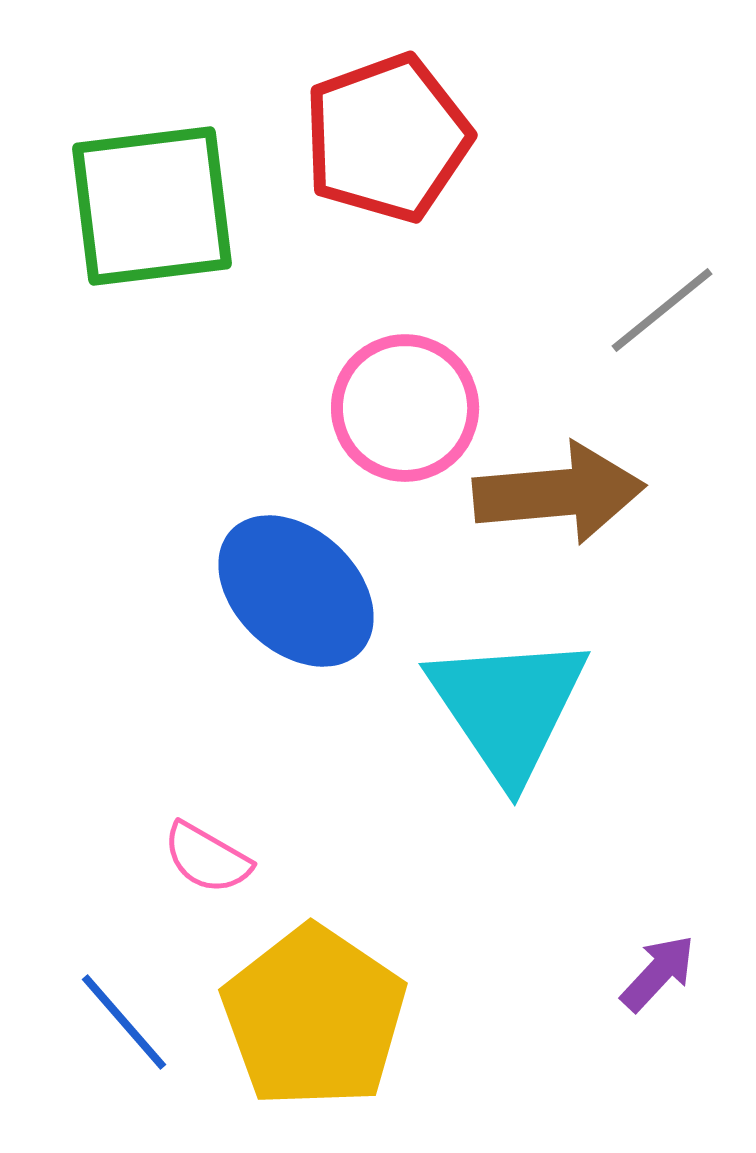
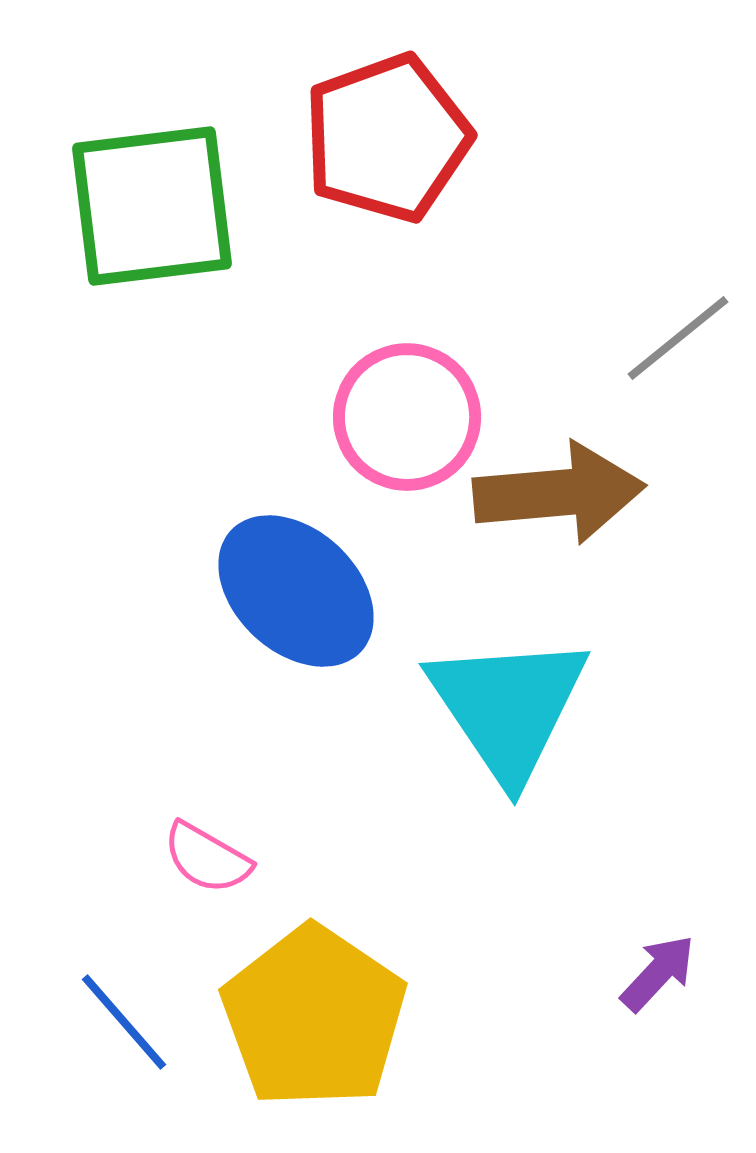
gray line: moved 16 px right, 28 px down
pink circle: moved 2 px right, 9 px down
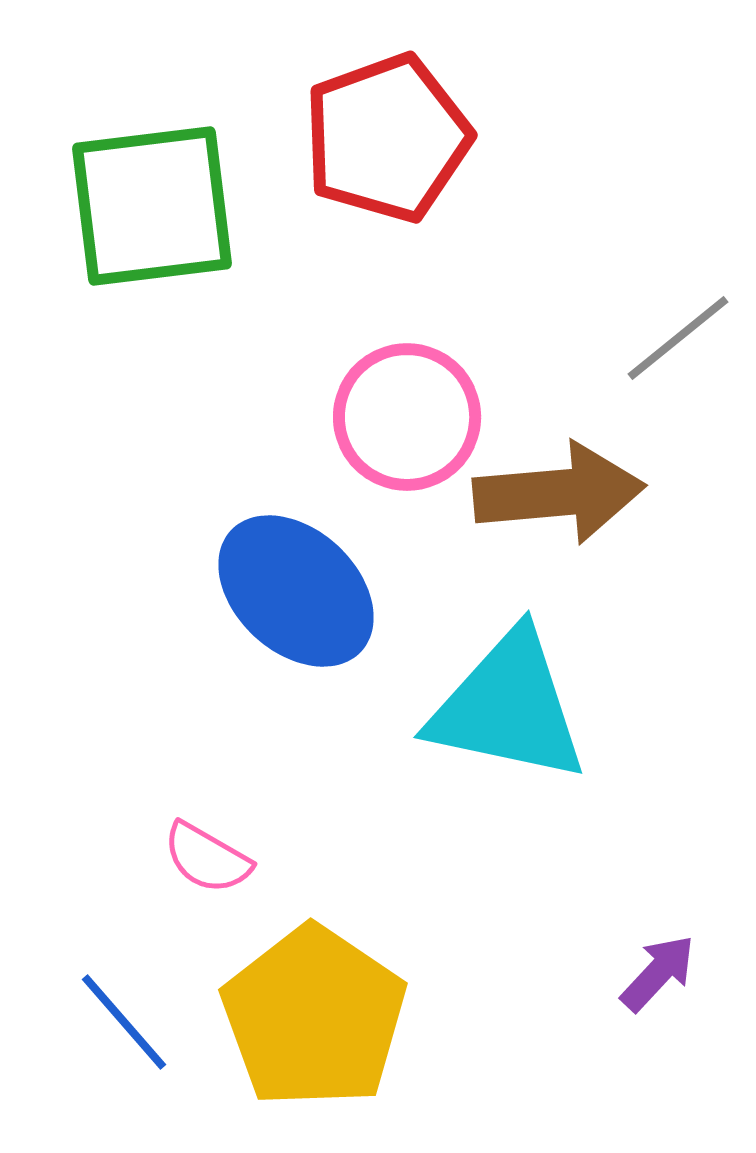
cyan triangle: rotated 44 degrees counterclockwise
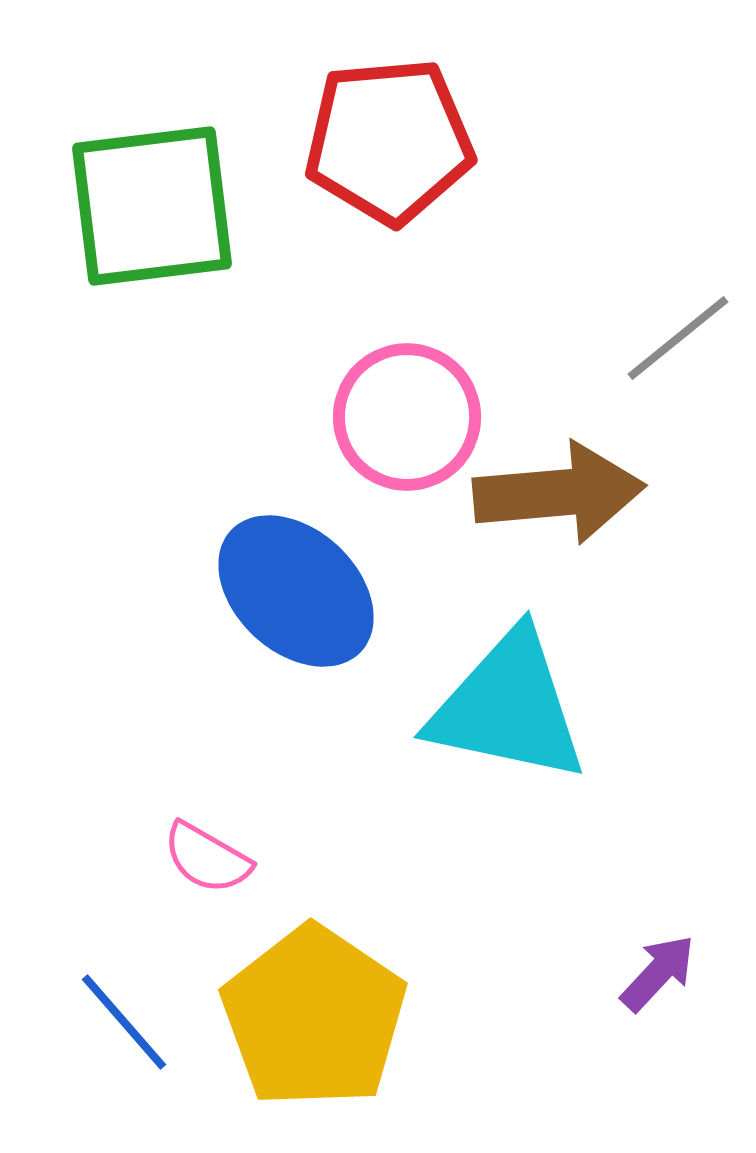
red pentagon: moved 2 px right, 3 px down; rotated 15 degrees clockwise
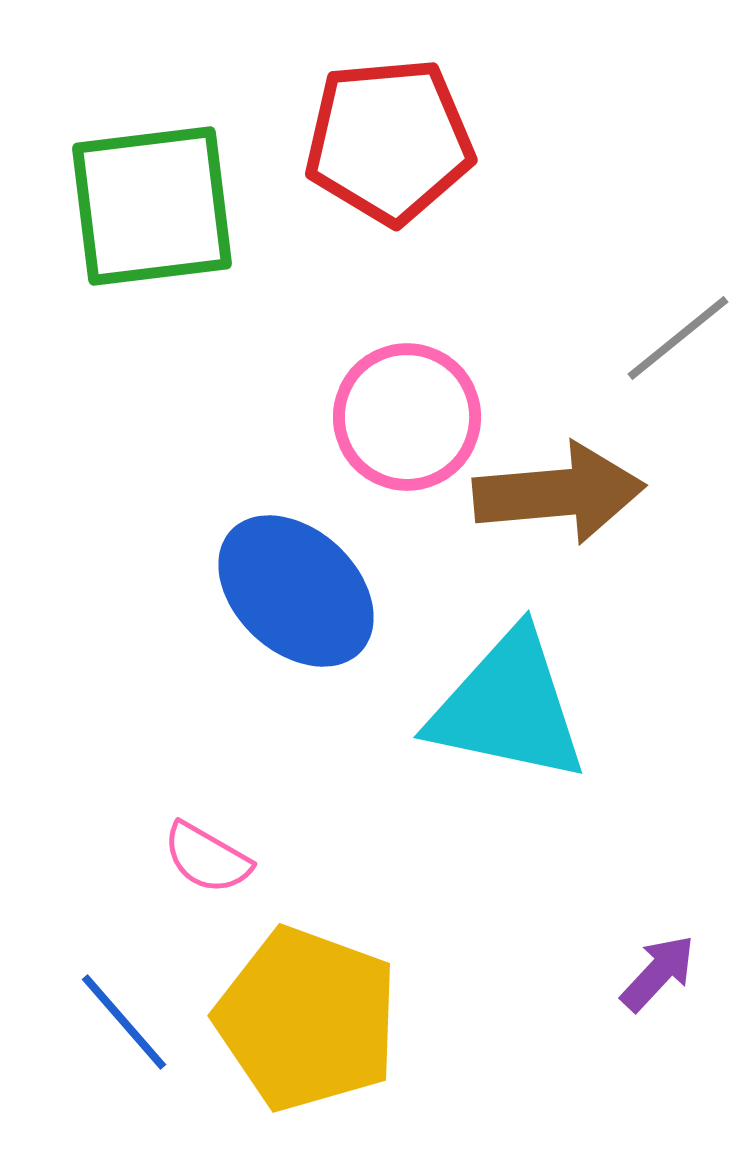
yellow pentagon: moved 7 px left, 2 px down; rotated 14 degrees counterclockwise
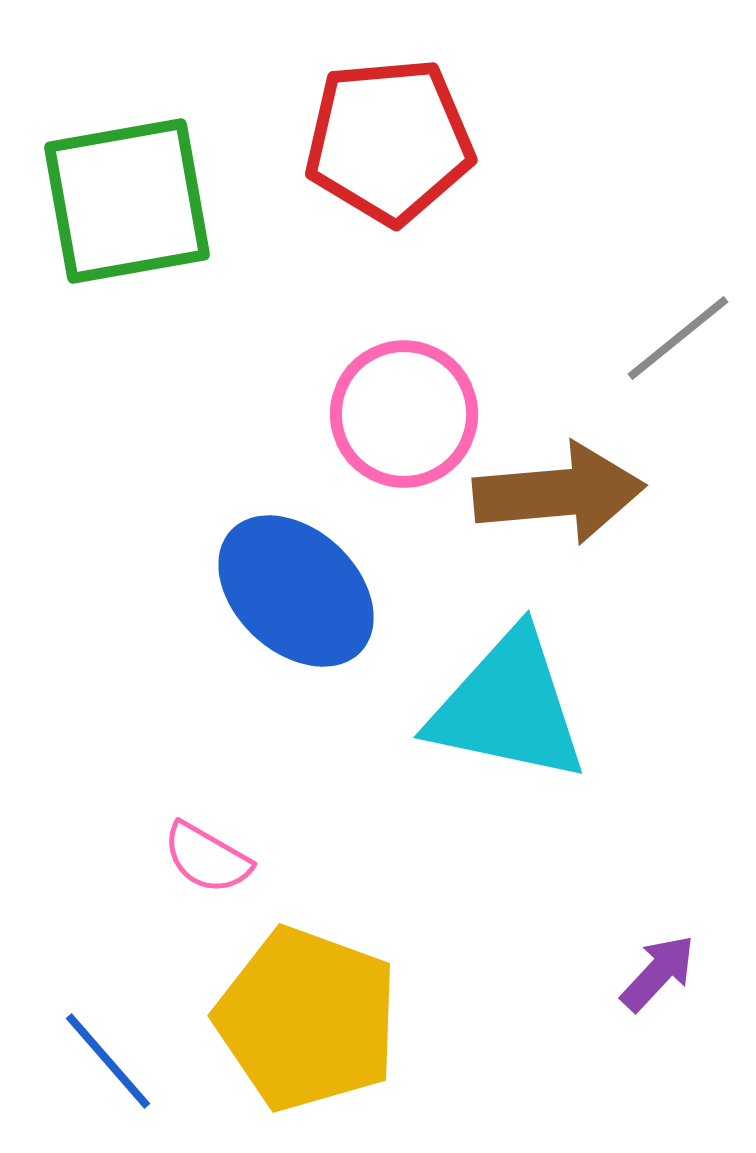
green square: moved 25 px left, 5 px up; rotated 3 degrees counterclockwise
pink circle: moved 3 px left, 3 px up
blue line: moved 16 px left, 39 px down
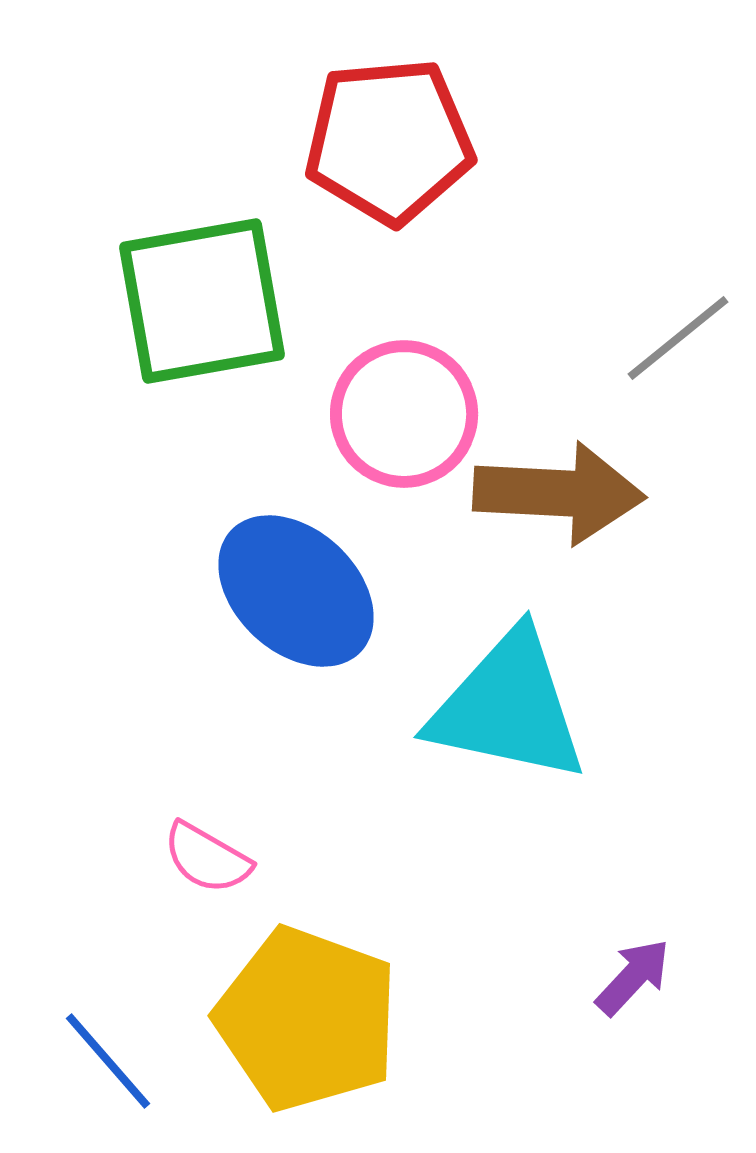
green square: moved 75 px right, 100 px down
brown arrow: rotated 8 degrees clockwise
purple arrow: moved 25 px left, 4 px down
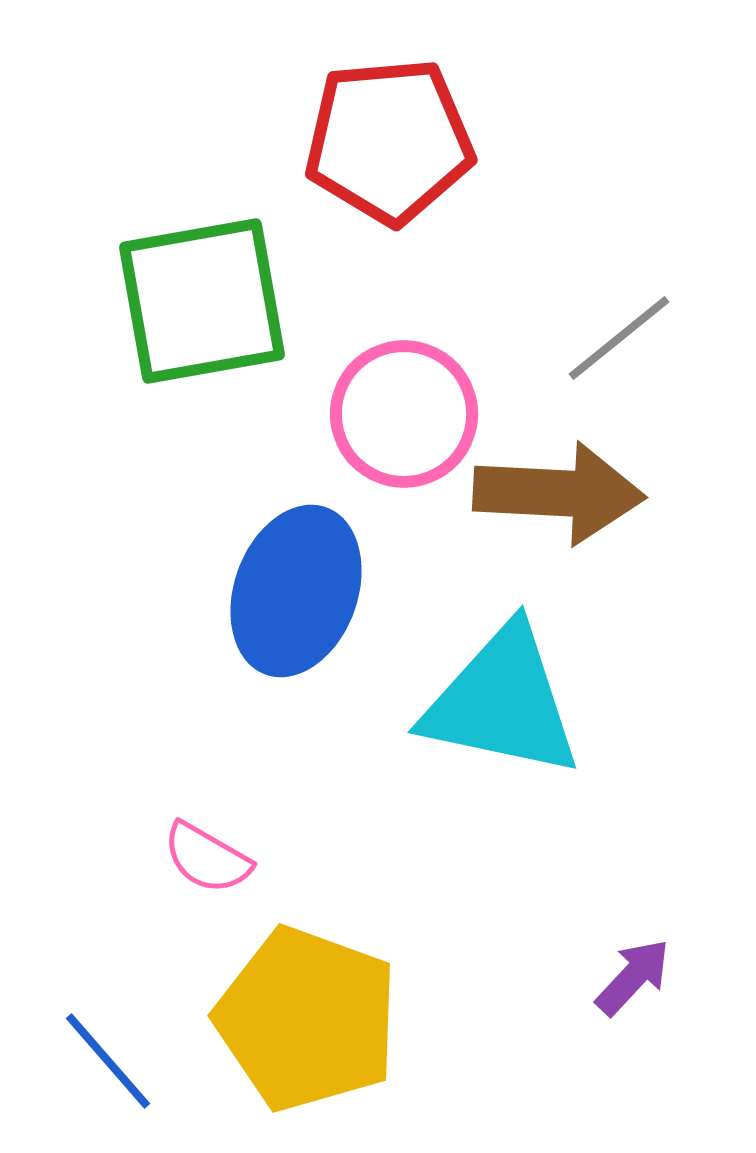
gray line: moved 59 px left
blue ellipse: rotated 67 degrees clockwise
cyan triangle: moved 6 px left, 5 px up
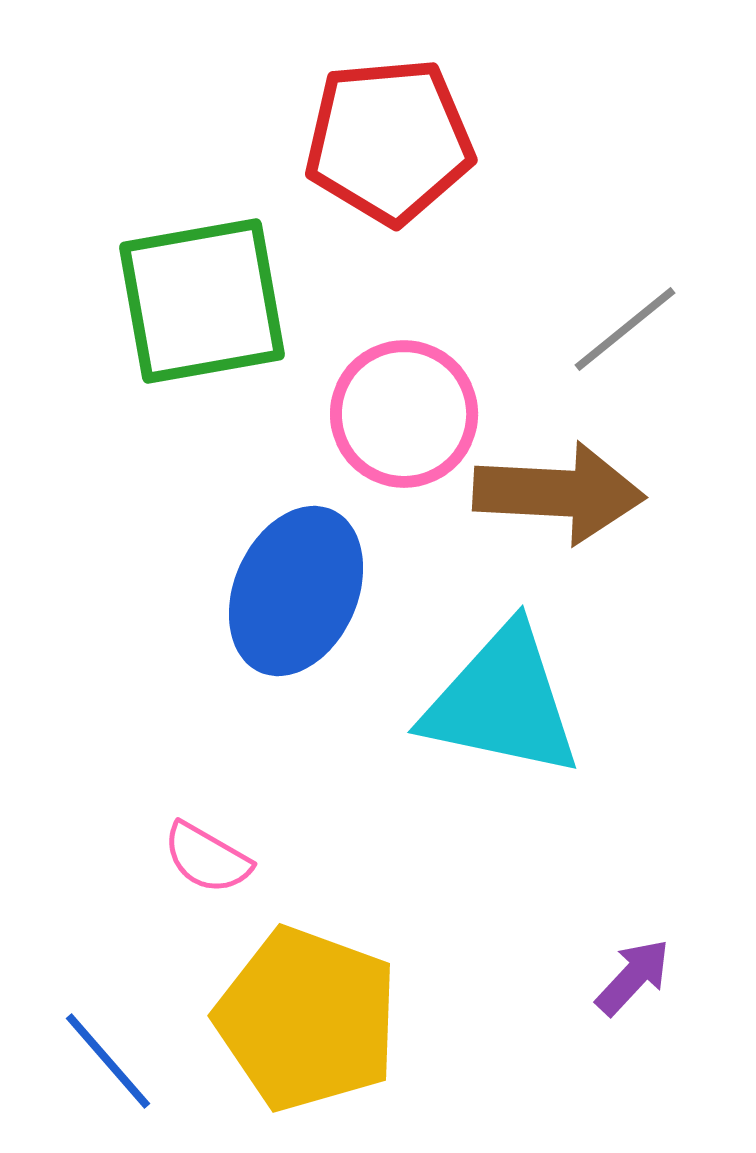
gray line: moved 6 px right, 9 px up
blue ellipse: rotated 4 degrees clockwise
